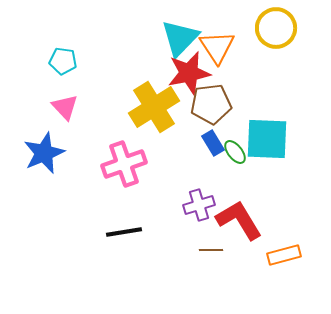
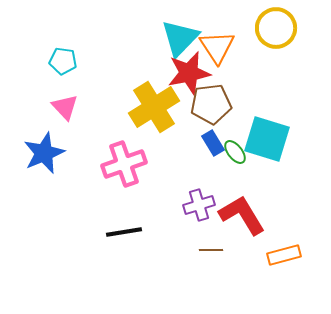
cyan square: rotated 15 degrees clockwise
red L-shape: moved 3 px right, 5 px up
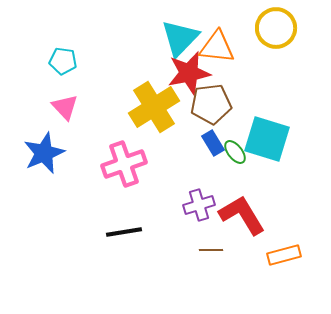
orange triangle: rotated 51 degrees counterclockwise
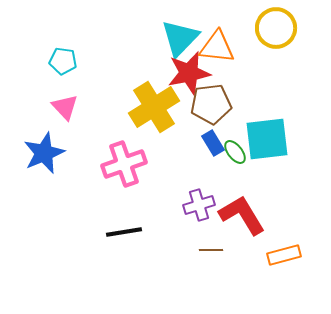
cyan square: rotated 24 degrees counterclockwise
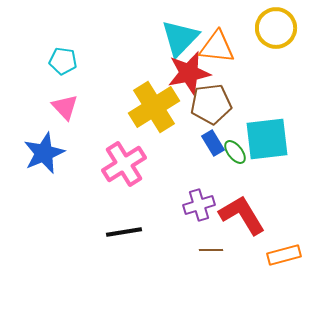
pink cross: rotated 12 degrees counterclockwise
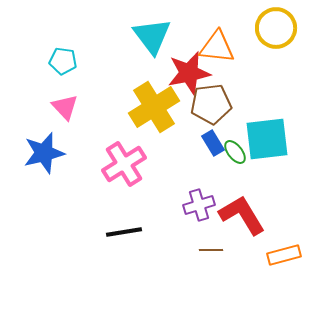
cyan triangle: moved 28 px left, 2 px up; rotated 21 degrees counterclockwise
blue star: rotated 9 degrees clockwise
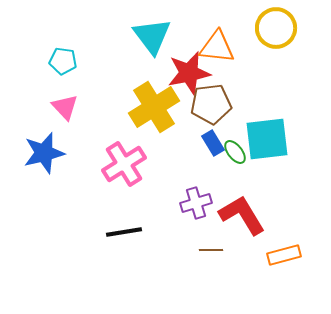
purple cross: moved 3 px left, 2 px up
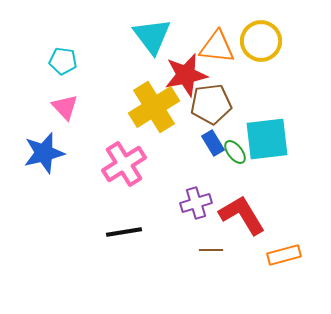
yellow circle: moved 15 px left, 13 px down
red star: moved 3 px left, 2 px down
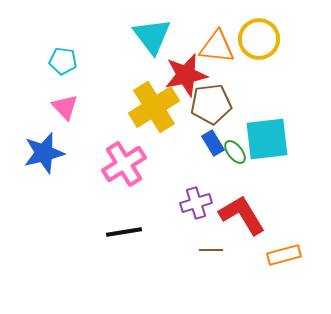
yellow circle: moved 2 px left, 2 px up
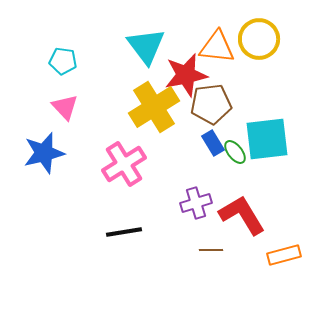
cyan triangle: moved 6 px left, 10 px down
